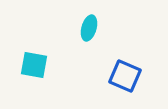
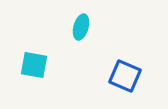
cyan ellipse: moved 8 px left, 1 px up
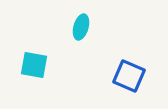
blue square: moved 4 px right
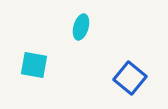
blue square: moved 1 px right, 2 px down; rotated 16 degrees clockwise
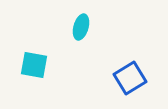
blue square: rotated 20 degrees clockwise
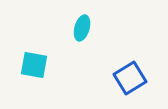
cyan ellipse: moved 1 px right, 1 px down
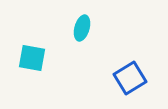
cyan square: moved 2 px left, 7 px up
